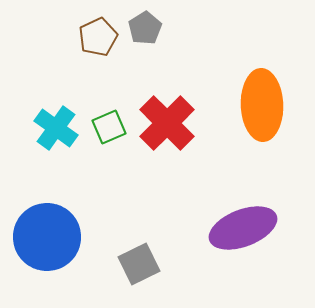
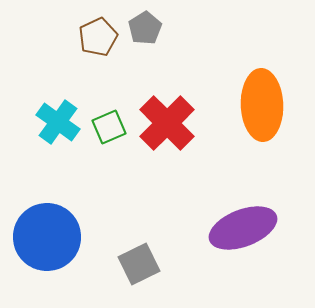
cyan cross: moved 2 px right, 6 px up
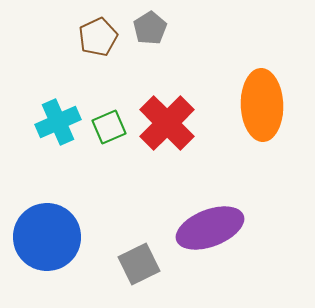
gray pentagon: moved 5 px right
cyan cross: rotated 30 degrees clockwise
purple ellipse: moved 33 px left
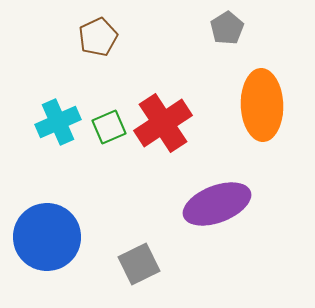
gray pentagon: moved 77 px right
red cross: moved 4 px left; rotated 12 degrees clockwise
purple ellipse: moved 7 px right, 24 px up
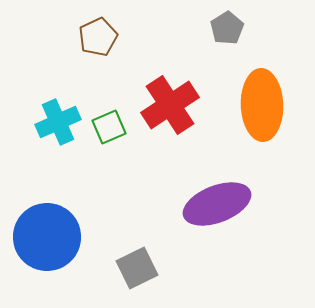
red cross: moved 7 px right, 18 px up
gray square: moved 2 px left, 4 px down
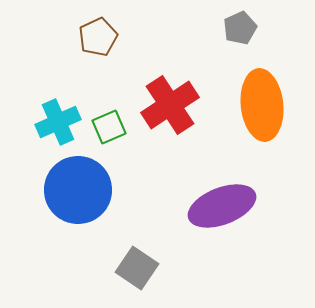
gray pentagon: moved 13 px right; rotated 8 degrees clockwise
orange ellipse: rotated 4 degrees counterclockwise
purple ellipse: moved 5 px right, 2 px down
blue circle: moved 31 px right, 47 px up
gray square: rotated 30 degrees counterclockwise
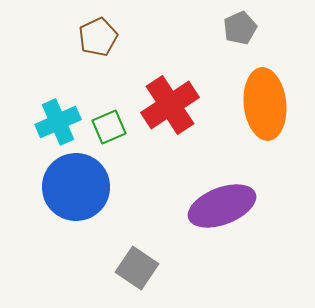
orange ellipse: moved 3 px right, 1 px up
blue circle: moved 2 px left, 3 px up
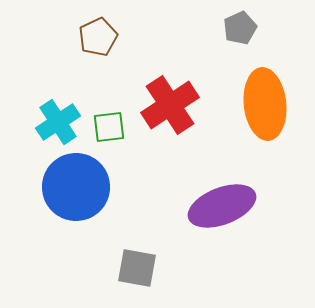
cyan cross: rotated 9 degrees counterclockwise
green square: rotated 16 degrees clockwise
gray square: rotated 24 degrees counterclockwise
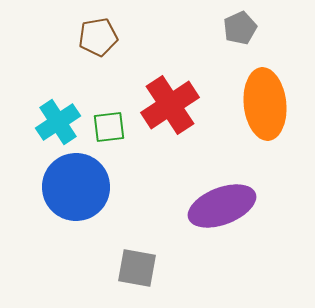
brown pentagon: rotated 15 degrees clockwise
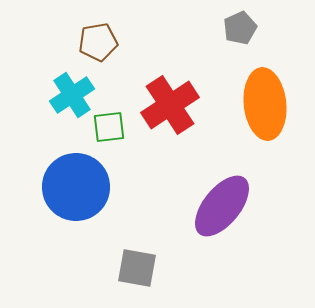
brown pentagon: moved 5 px down
cyan cross: moved 14 px right, 27 px up
purple ellipse: rotated 30 degrees counterclockwise
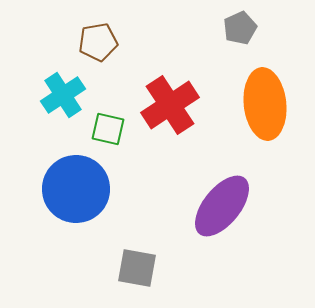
cyan cross: moved 9 px left
green square: moved 1 px left, 2 px down; rotated 20 degrees clockwise
blue circle: moved 2 px down
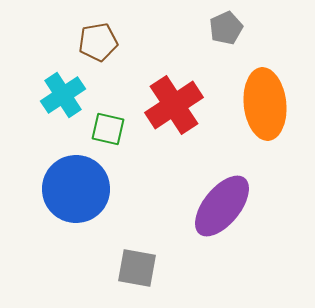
gray pentagon: moved 14 px left
red cross: moved 4 px right
